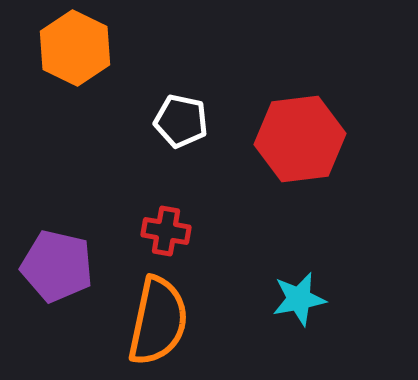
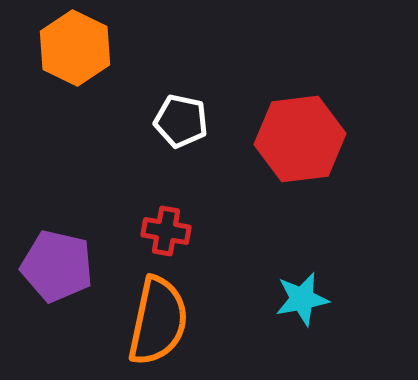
cyan star: moved 3 px right
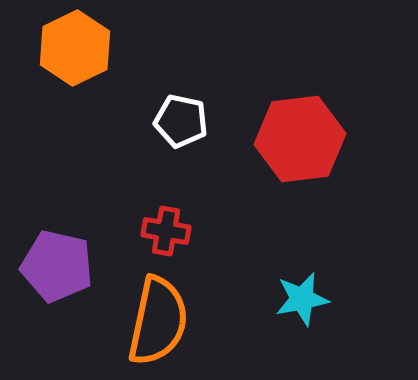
orange hexagon: rotated 8 degrees clockwise
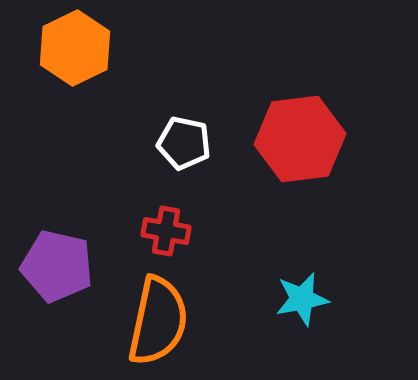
white pentagon: moved 3 px right, 22 px down
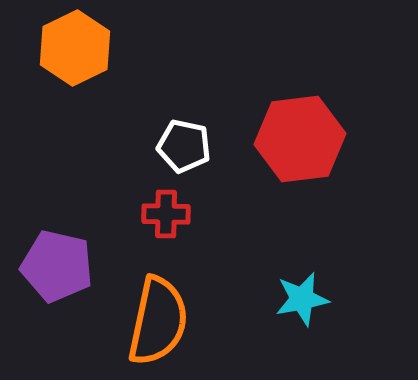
white pentagon: moved 3 px down
red cross: moved 17 px up; rotated 9 degrees counterclockwise
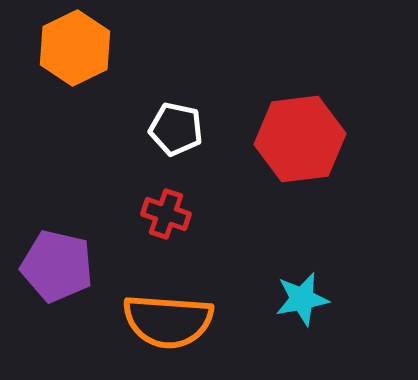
white pentagon: moved 8 px left, 17 px up
red cross: rotated 18 degrees clockwise
orange semicircle: moved 10 px right; rotated 82 degrees clockwise
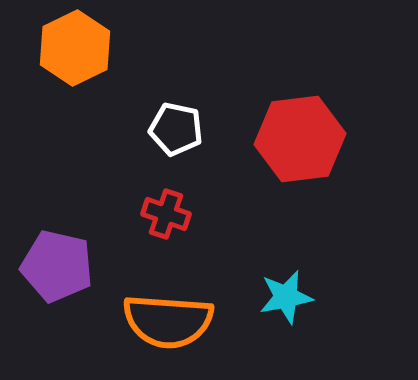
cyan star: moved 16 px left, 2 px up
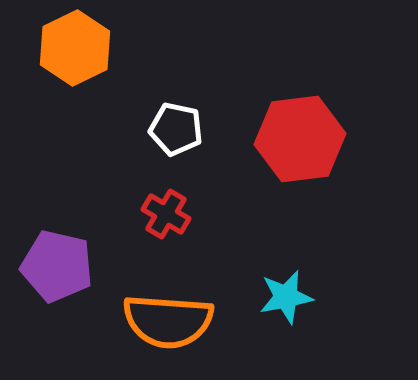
red cross: rotated 12 degrees clockwise
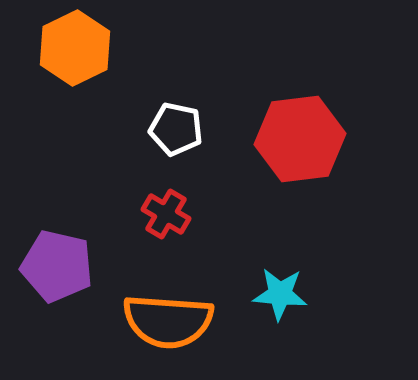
cyan star: moved 6 px left, 3 px up; rotated 16 degrees clockwise
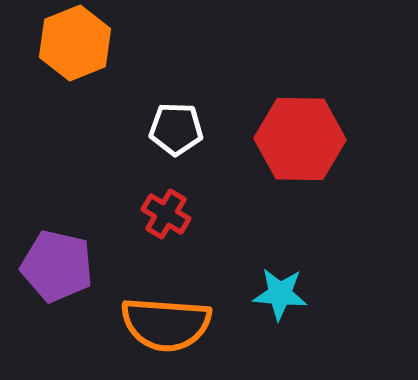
orange hexagon: moved 5 px up; rotated 4 degrees clockwise
white pentagon: rotated 10 degrees counterclockwise
red hexagon: rotated 8 degrees clockwise
orange semicircle: moved 2 px left, 3 px down
